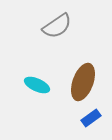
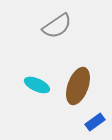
brown ellipse: moved 5 px left, 4 px down
blue rectangle: moved 4 px right, 4 px down
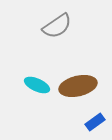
brown ellipse: rotated 57 degrees clockwise
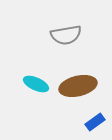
gray semicircle: moved 9 px right, 9 px down; rotated 24 degrees clockwise
cyan ellipse: moved 1 px left, 1 px up
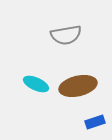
blue rectangle: rotated 18 degrees clockwise
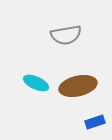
cyan ellipse: moved 1 px up
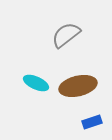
gray semicircle: rotated 152 degrees clockwise
blue rectangle: moved 3 px left
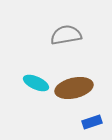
gray semicircle: rotated 28 degrees clockwise
brown ellipse: moved 4 px left, 2 px down
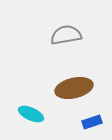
cyan ellipse: moved 5 px left, 31 px down
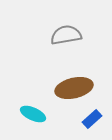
cyan ellipse: moved 2 px right
blue rectangle: moved 3 px up; rotated 24 degrees counterclockwise
